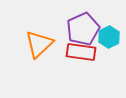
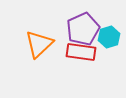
cyan hexagon: rotated 10 degrees clockwise
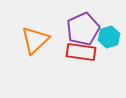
orange triangle: moved 4 px left, 4 px up
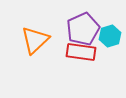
cyan hexagon: moved 1 px right, 1 px up
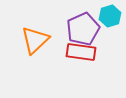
cyan hexagon: moved 20 px up
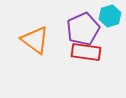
orange triangle: rotated 40 degrees counterclockwise
red rectangle: moved 5 px right
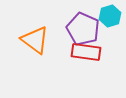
purple pentagon: rotated 24 degrees counterclockwise
